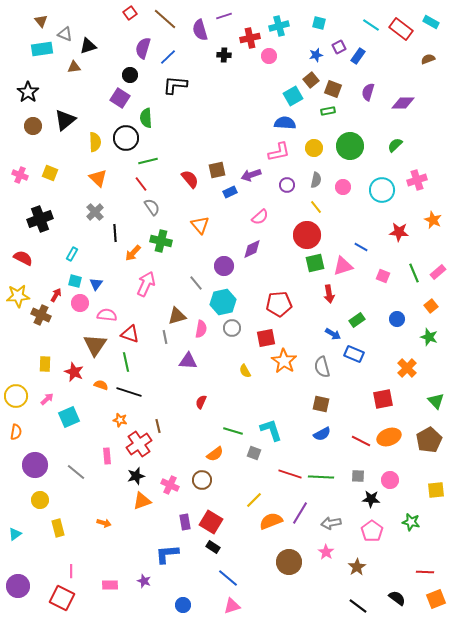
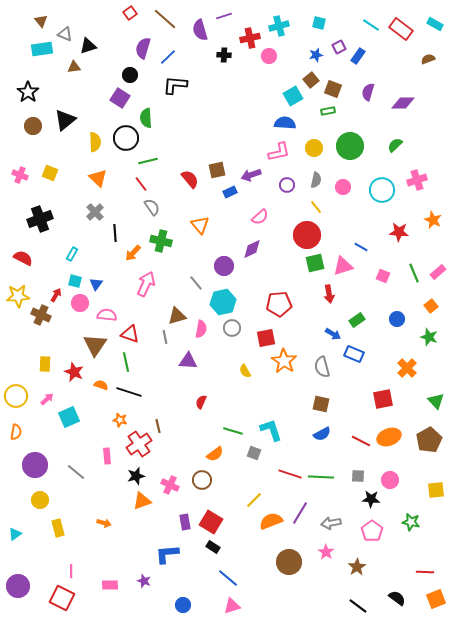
cyan rectangle at (431, 22): moved 4 px right, 2 px down
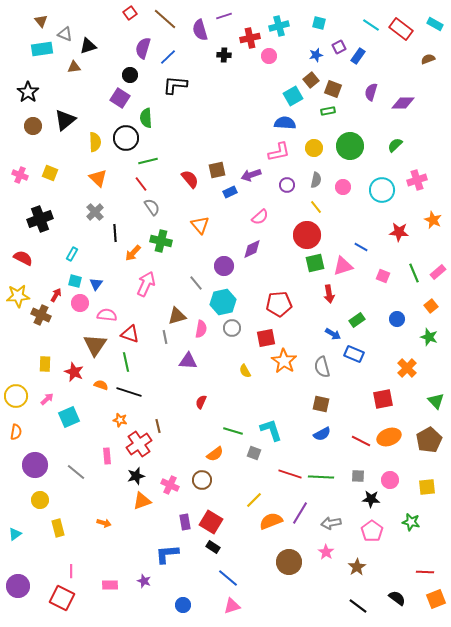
purple semicircle at (368, 92): moved 3 px right
yellow square at (436, 490): moved 9 px left, 3 px up
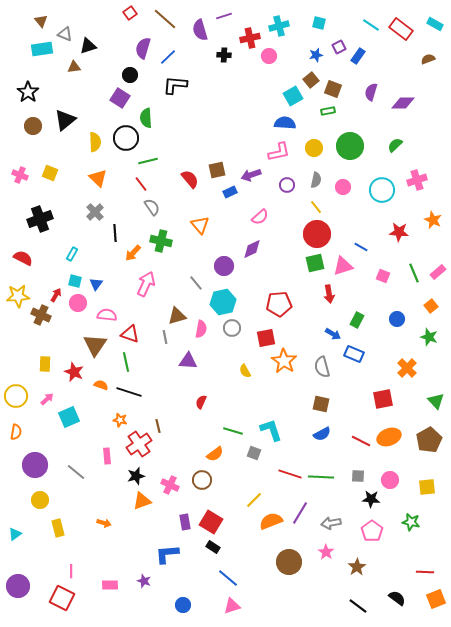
red circle at (307, 235): moved 10 px right, 1 px up
pink circle at (80, 303): moved 2 px left
green rectangle at (357, 320): rotated 28 degrees counterclockwise
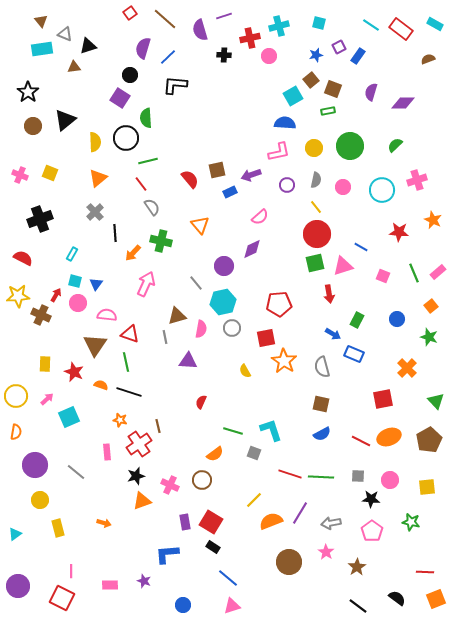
orange triangle at (98, 178): rotated 36 degrees clockwise
pink rectangle at (107, 456): moved 4 px up
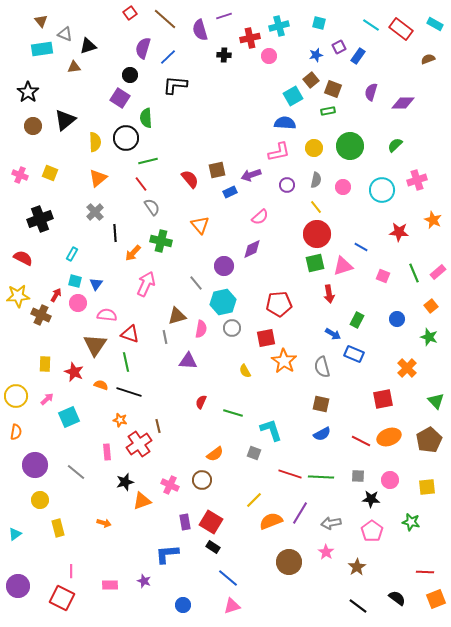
green line at (233, 431): moved 18 px up
black star at (136, 476): moved 11 px left, 6 px down
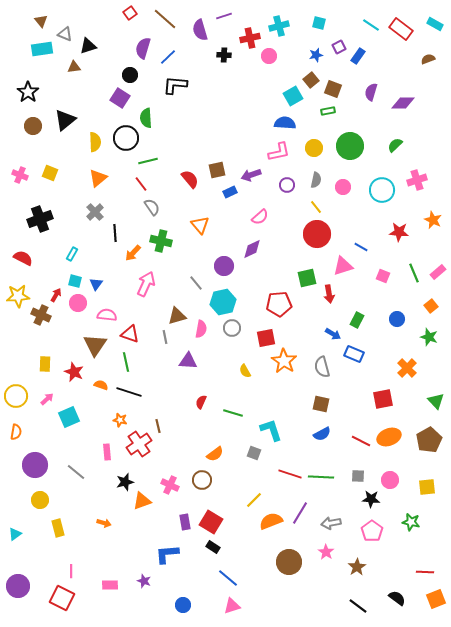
green square at (315, 263): moved 8 px left, 15 px down
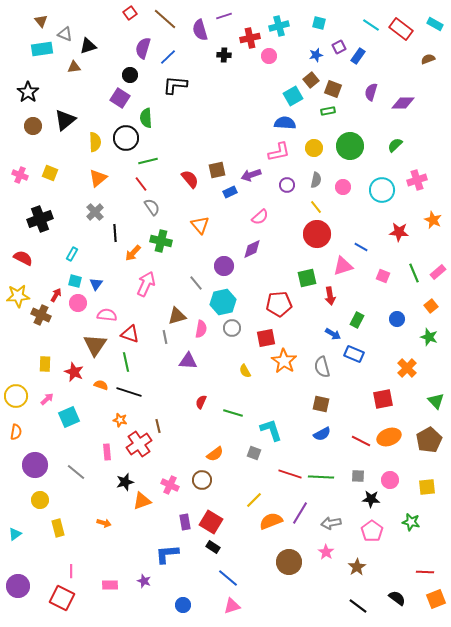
red arrow at (329, 294): moved 1 px right, 2 px down
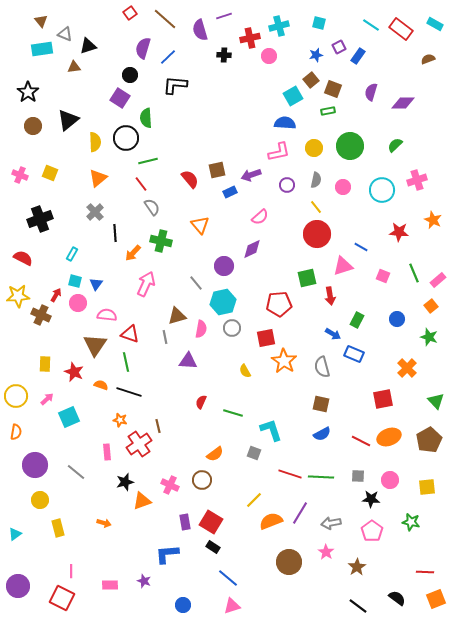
black triangle at (65, 120): moved 3 px right
pink rectangle at (438, 272): moved 8 px down
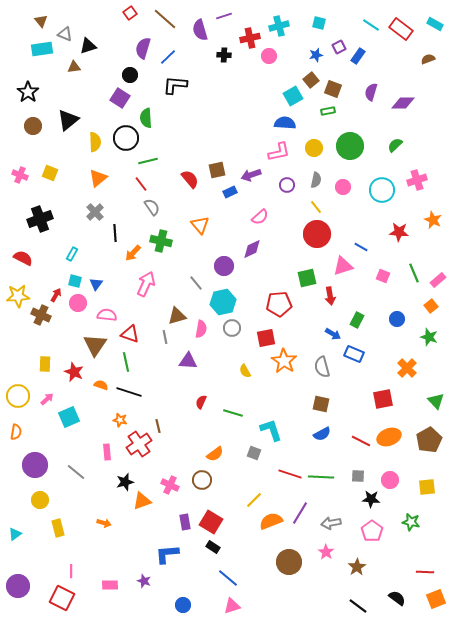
yellow circle at (16, 396): moved 2 px right
